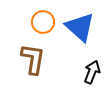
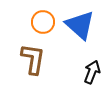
blue triangle: moved 2 px up
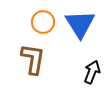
blue triangle: moved 1 px up; rotated 16 degrees clockwise
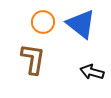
blue triangle: moved 1 px right; rotated 20 degrees counterclockwise
black arrow: rotated 95 degrees counterclockwise
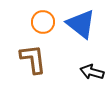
brown L-shape: rotated 16 degrees counterclockwise
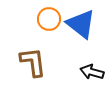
orange circle: moved 6 px right, 3 px up
brown L-shape: moved 3 px down
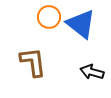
orange circle: moved 2 px up
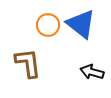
orange circle: moved 1 px left, 8 px down
brown L-shape: moved 5 px left, 1 px down
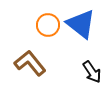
brown L-shape: moved 2 px right; rotated 32 degrees counterclockwise
black arrow: rotated 140 degrees counterclockwise
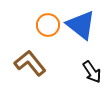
blue triangle: moved 1 px down
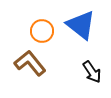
orange circle: moved 6 px left, 6 px down
